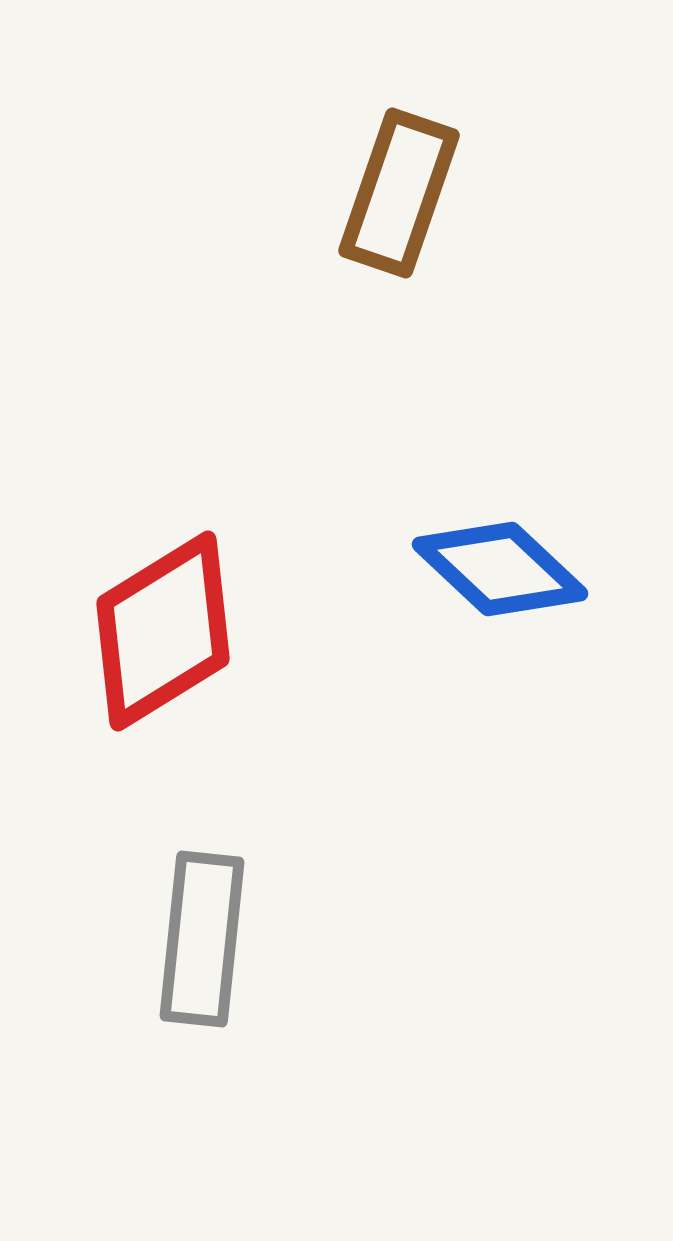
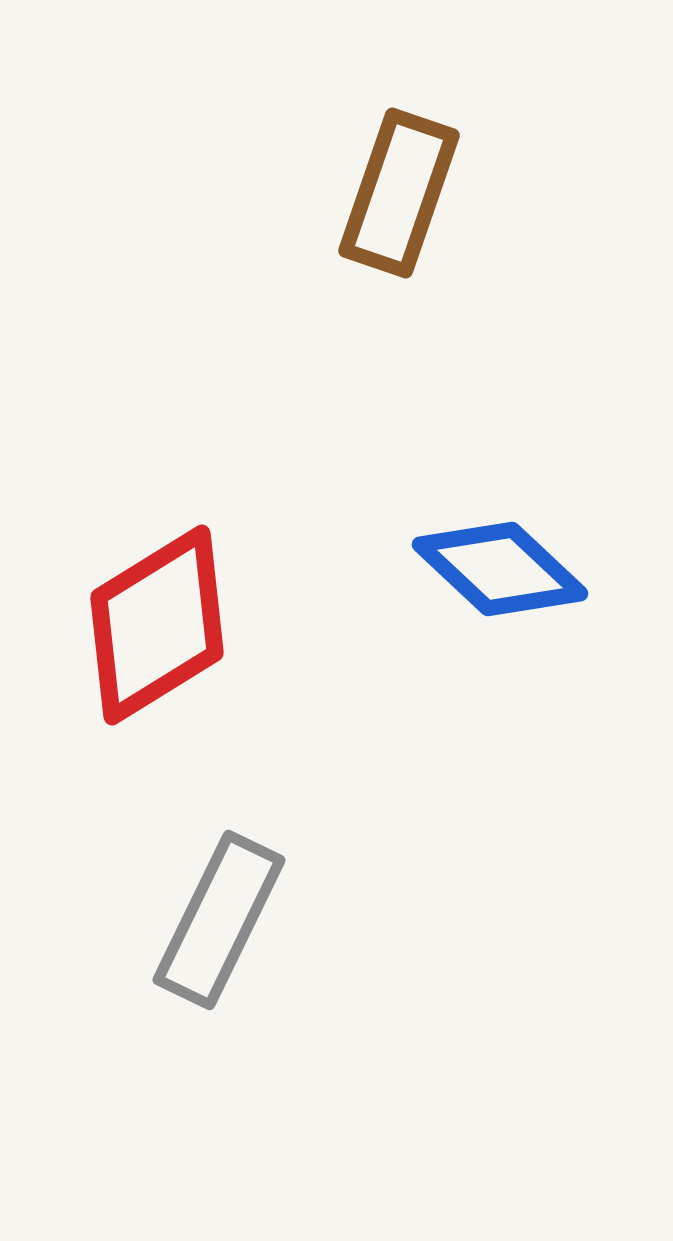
red diamond: moved 6 px left, 6 px up
gray rectangle: moved 17 px right, 19 px up; rotated 20 degrees clockwise
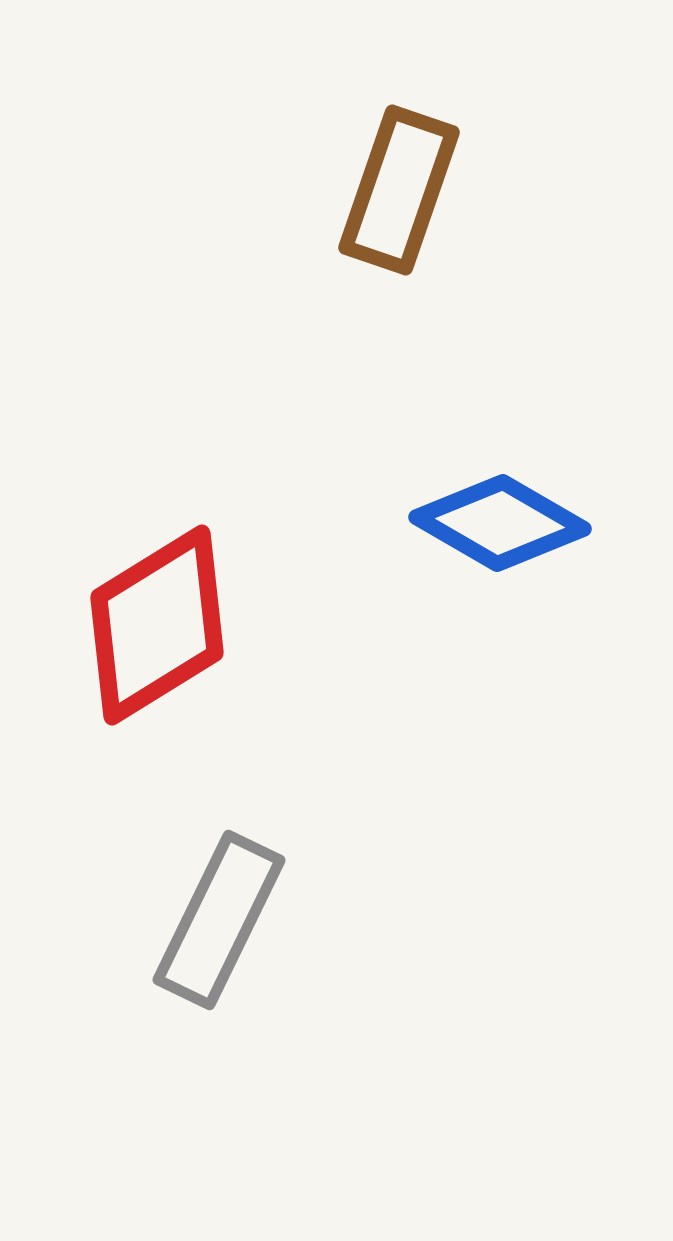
brown rectangle: moved 3 px up
blue diamond: moved 46 px up; rotated 13 degrees counterclockwise
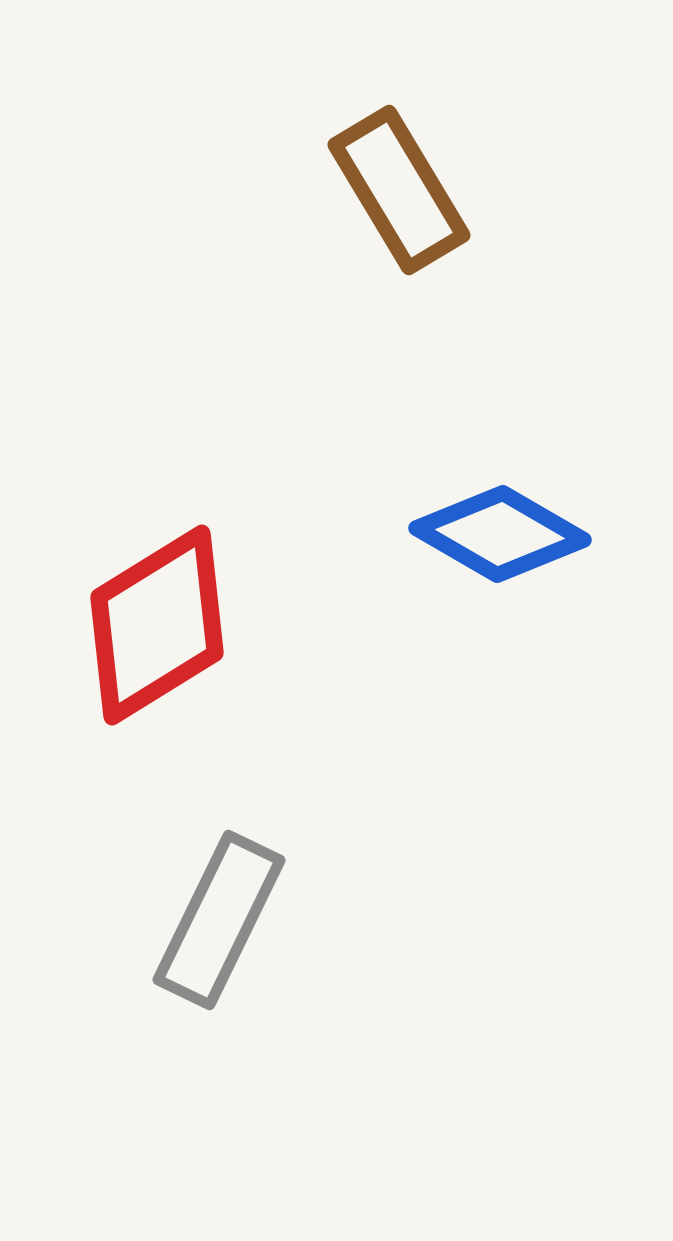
brown rectangle: rotated 50 degrees counterclockwise
blue diamond: moved 11 px down
